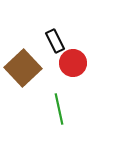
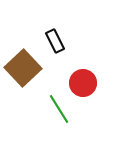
red circle: moved 10 px right, 20 px down
green line: rotated 20 degrees counterclockwise
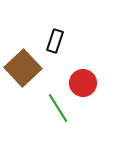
black rectangle: rotated 45 degrees clockwise
green line: moved 1 px left, 1 px up
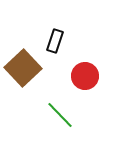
red circle: moved 2 px right, 7 px up
green line: moved 2 px right, 7 px down; rotated 12 degrees counterclockwise
